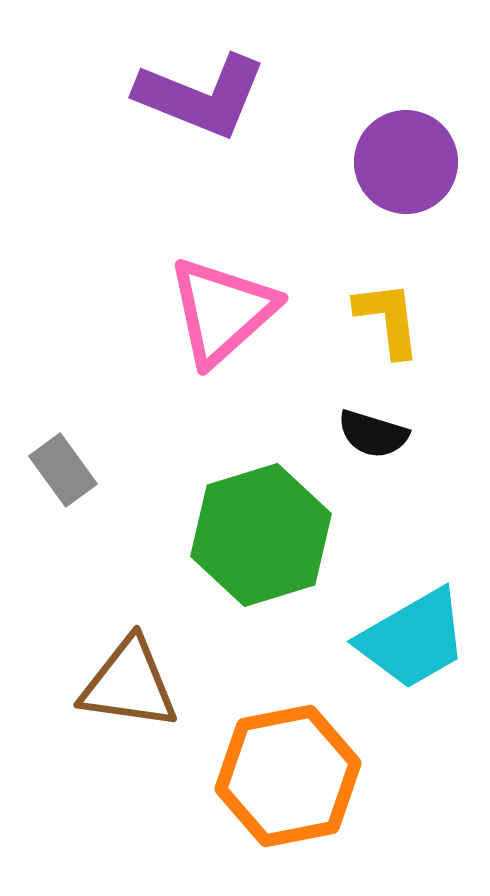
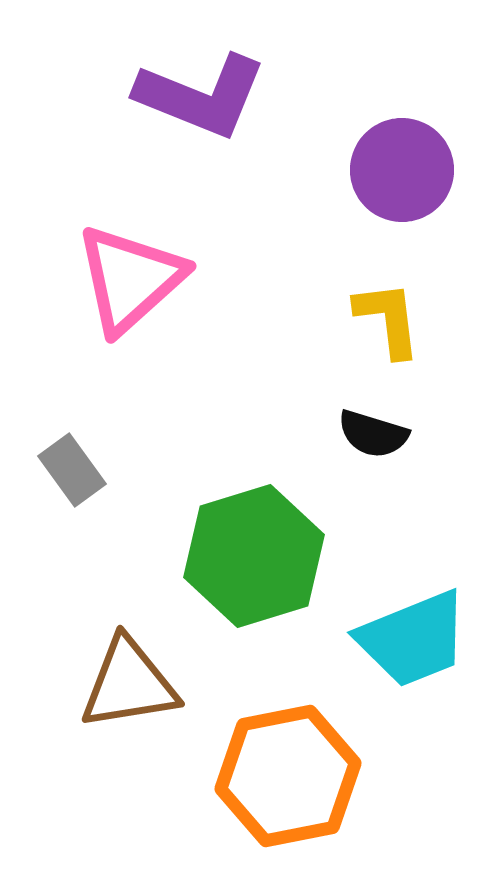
purple circle: moved 4 px left, 8 px down
pink triangle: moved 92 px left, 32 px up
gray rectangle: moved 9 px right
green hexagon: moved 7 px left, 21 px down
cyan trapezoid: rotated 8 degrees clockwise
brown triangle: rotated 17 degrees counterclockwise
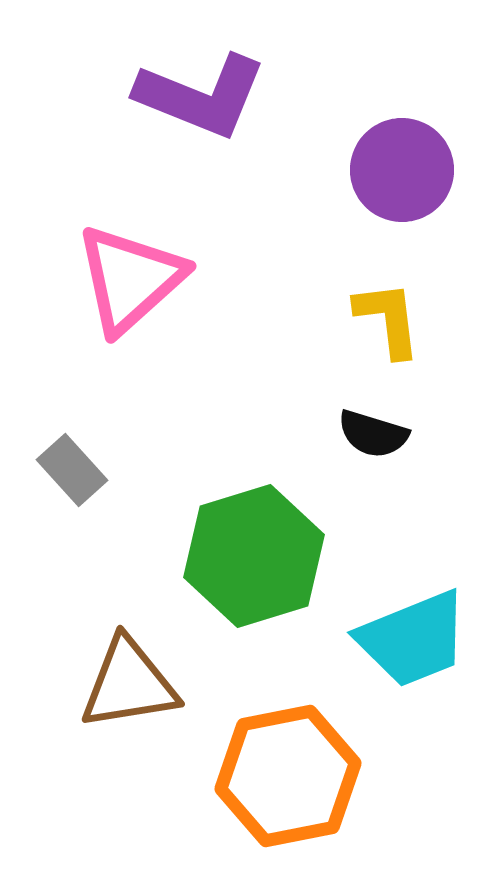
gray rectangle: rotated 6 degrees counterclockwise
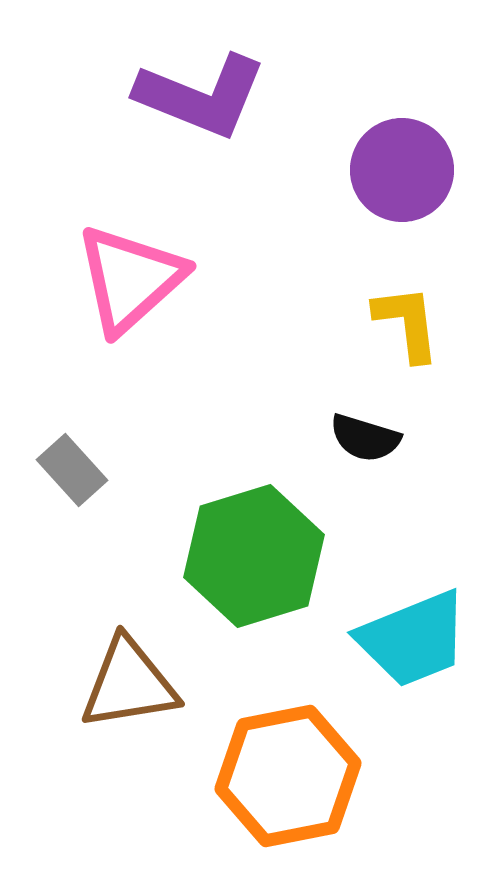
yellow L-shape: moved 19 px right, 4 px down
black semicircle: moved 8 px left, 4 px down
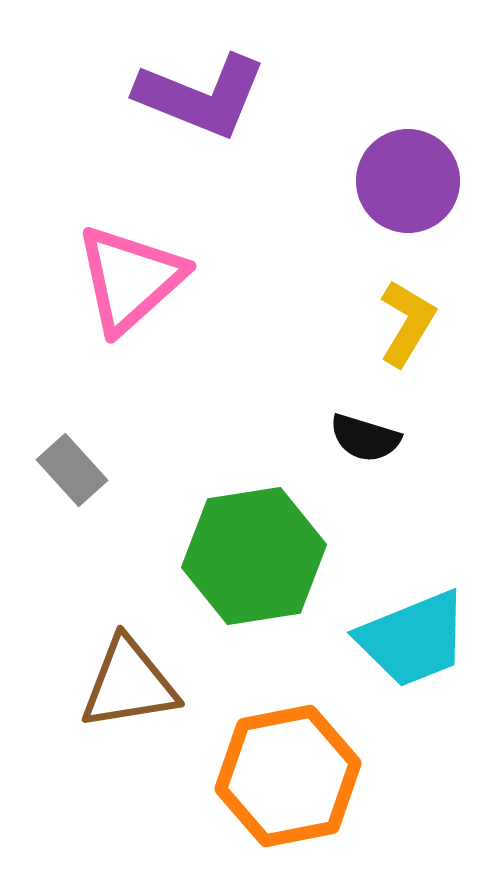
purple circle: moved 6 px right, 11 px down
yellow L-shape: rotated 38 degrees clockwise
green hexagon: rotated 8 degrees clockwise
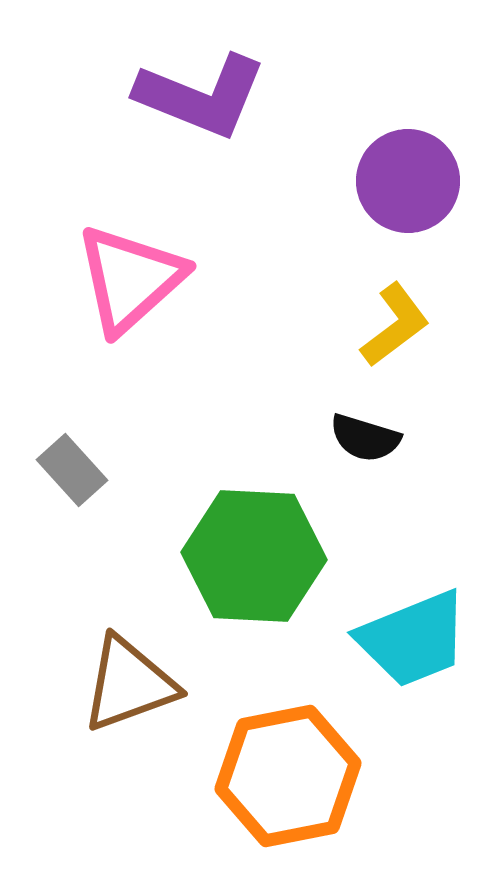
yellow L-shape: moved 12 px left, 2 px down; rotated 22 degrees clockwise
green hexagon: rotated 12 degrees clockwise
brown triangle: rotated 11 degrees counterclockwise
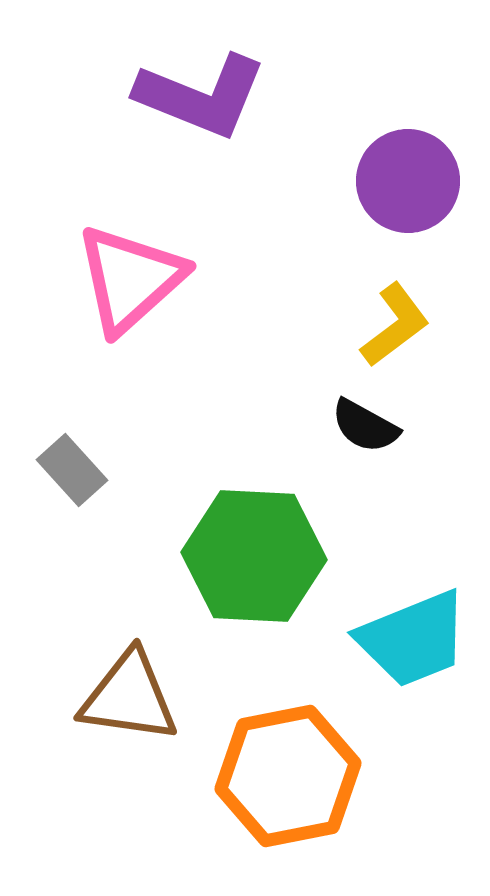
black semicircle: moved 12 px up; rotated 12 degrees clockwise
brown triangle: moved 13 px down; rotated 28 degrees clockwise
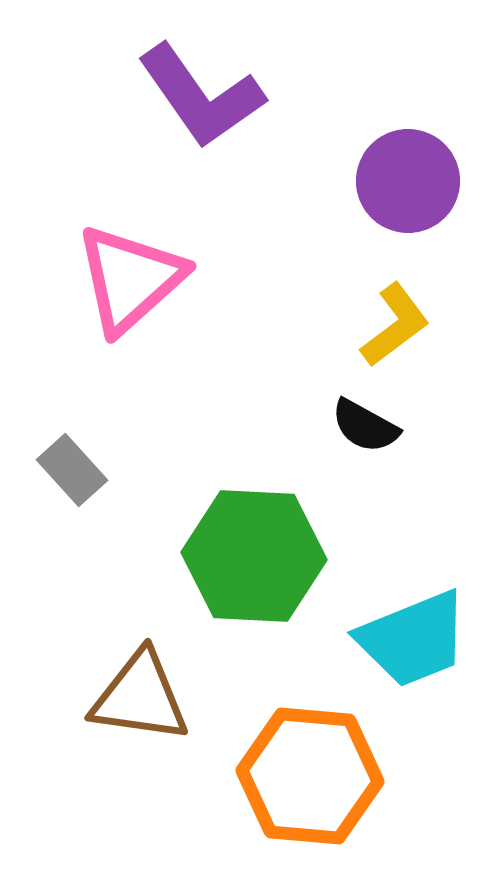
purple L-shape: rotated 33 degrees clockwise
brown triangle: moved 11 px right
orange hexagon: moved 22 px right; rotated 16 degrees clockwise
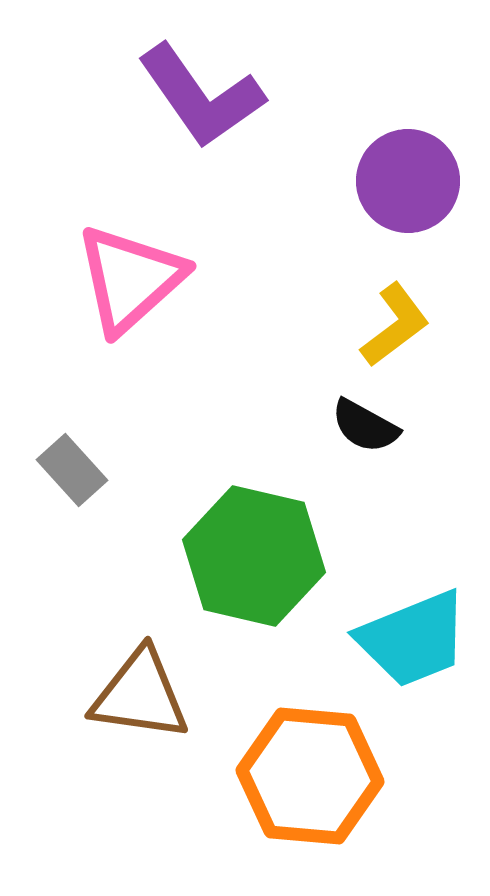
green hexagon: rotated 10 degrees clockwise
brown triangle: moved 2 px up
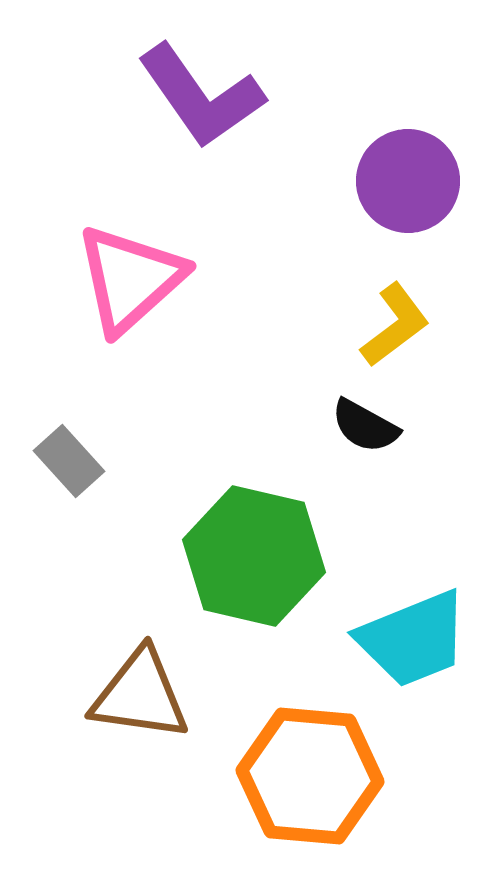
gray rectangle: moved 3 px left, 9 px up
